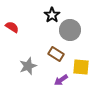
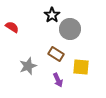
gray circle: moved 1 px up
purple arrow: moved 3 px left; rotated 80 degrees counterclockwise
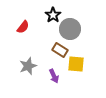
black star: moved 1 px right
red semicircle: moved 11 px right; rotated 96 degrees clockwise
brown rectangle: moved 4 px right, 4 px up
yellow square: moved 5 px left, 3 px up
purple arrow: moved 4 px left, 4 px up
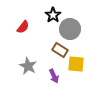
gray star: rotated 24 degrees counterclockwise
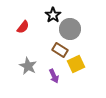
yellow square: rotated 30 degrees counterclockwise
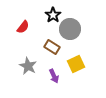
brown rectangle: moved 8 px left, 3 px up
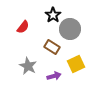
purple arrow: rotated 80 degrees counterclockwise
